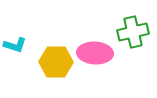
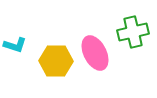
pink ellipse: rotated 60 degrees clockwise
yellow hexagon: moved 1 px up
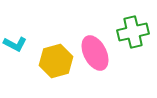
cyan L-shape: moved 1 px up; rotated 10 degrees clockwise
yellow hexagon: rotated 16 degrees counterclockwise
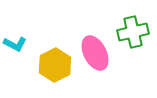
yellow hexagon: moved 1 px left, 4 px down; rotated 12 degrees counterclockwise
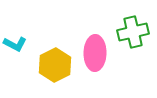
pink ellipse: rotated 28 degrees clockwise
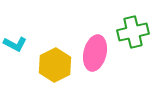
pink ellipse: rotated 12 degrees clockwise
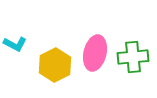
green cross: moved 25 px down; rotated 8 degrees clockwise
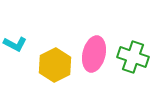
pink ellipse: moved 1 px left, 1 px down
green cross: rotated 24 degrees clockwise
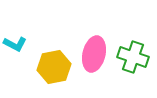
yellow hexagon: moved 1 px left, 2 px down; rotated 16 degrees clockwise
